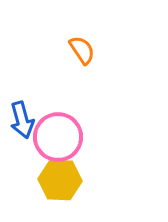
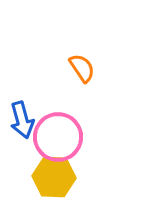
orange semicircle: moved 18 px down
yellow hexagon: moved 6 px left, 3 px up
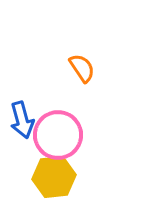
pink circle: moved 2 px up
yellow hexagon: rotated 9 degrees counterclockwise
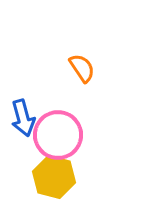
blue arrow: moved 1 px right, 2 px up
yellow hexagon: rotated 21 degrees clockwise
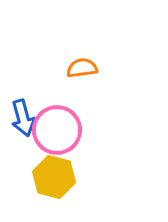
orange semicircle: rotated 64 degrees counterclockwise
pink circle: moved 1 px left, 5 px up
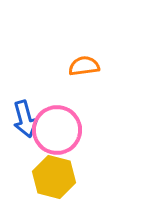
orange semicircle: moved 2 px right, 2 px up
blue arrow: moved 2 px right, 1 px down
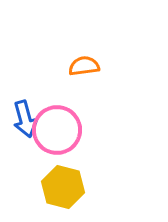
yellow hexagon: moved 9 px right, 10 px down
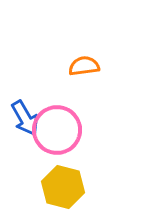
blue arrow: moved 1 px up; rotated 15 degrees counterclockwise
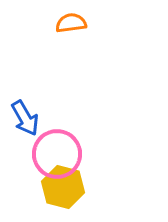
orange semicircle: moved 13 px left, 43 px up
pink circle: moved 24 px down
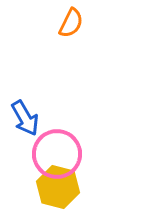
orange semicircle: rotated 124 degrees clockwise
yellow hexagon: moved 5 px left
